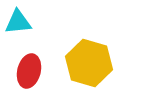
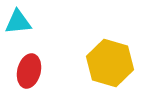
yellow hexagon: moved 21 px right
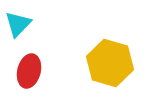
cyan triangle: moved 2 px down; rotated 40 degrees counterclockwise
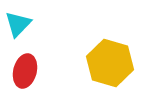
red ellipse: moved 4 px left
